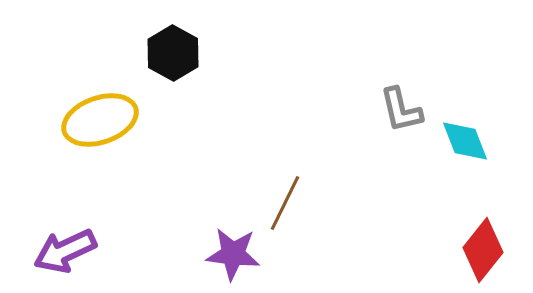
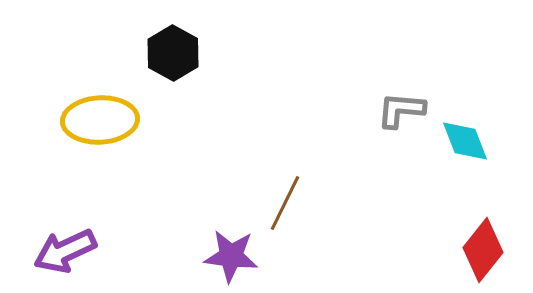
gray L-shape: rotated 108 degrees clockwise
yellow ellipse: rotated 16 degrees clockwise
purple star: moved 2 px left, 2 px down
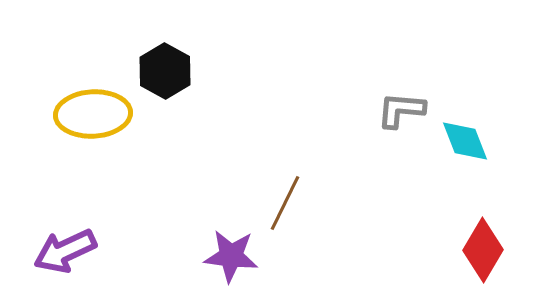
black hexagon: moved 8 px left, 18 px down
yellow ellipse: moved 7 px left, 6 px up
red diamond: rotated 8 degrees counterclockwise
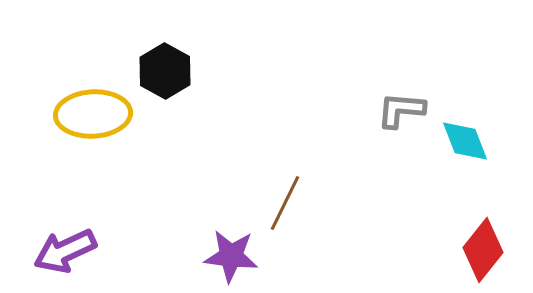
red diamond: rotated 8 degrees clockwise
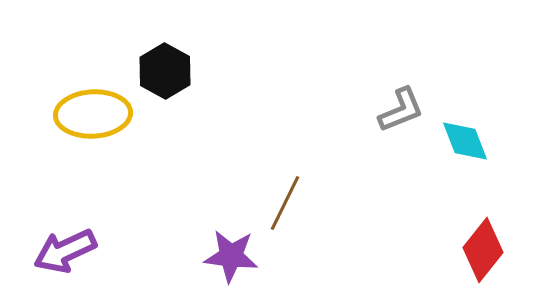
gray L-shape: rotated 153 degrees clockwise
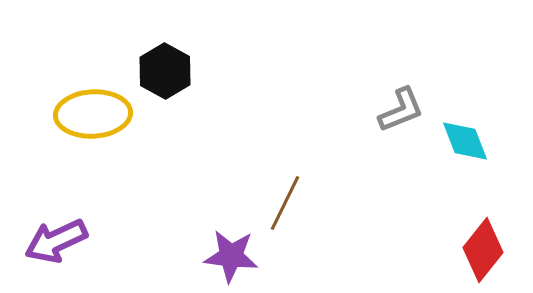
purple arrow: moved 9 px left, 10 px up
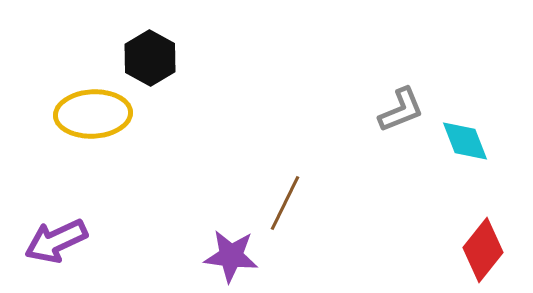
black hexagon: moved 15 px left, 13 px up
